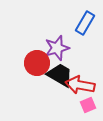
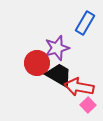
black trapezoid: moved 1 px left
red arrow: moved 1 px left, 2 px down
pink square: rotated 21 degrees counterclockwise
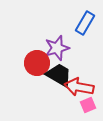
pink square: rotated 21 degrees clockwise
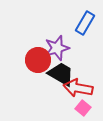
red circle: moved 1 px right, 3 px up
black trapezoid: moved 2 px right, 1 px up
red arrow: moved 1 px left, 1 px down
pink square: moved 5 px left, 3 px down; rotated 28 degrees counterclockwise
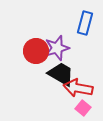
blue rectangle: rotated 15 degrees counterclockwise
red circle: moved 2 px left, 9 px up
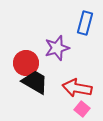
red circle: moved 10 px left, 12 px down
black trapezoid: moved 26 px left, 8 px down
red arrow: moved 1 px left
pink square: moved 1 px left, 1 px down
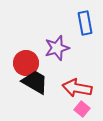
blue rectangle: rotated 25 degrees counterclockwise
